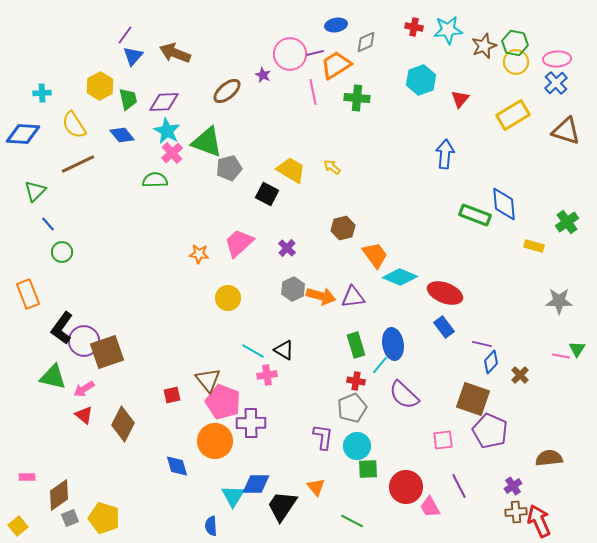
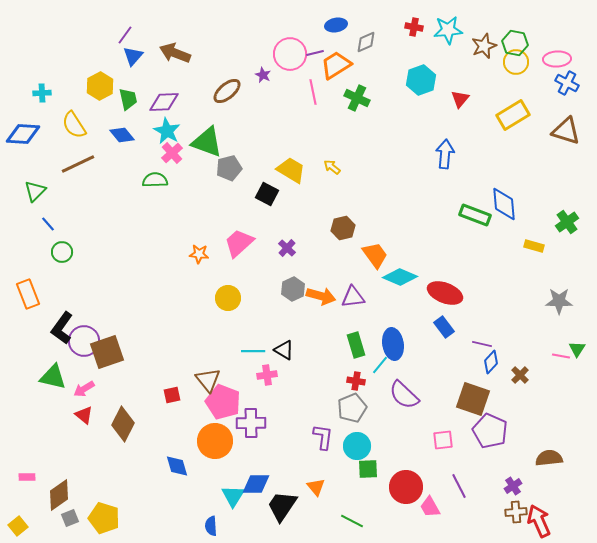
blue cross at (556, 83): moved 11 px right; rotated 20 degrees counterclockwise
green cross at (357, 98): rotated 20 degrees clockwise
cyan line at (253, 351): rotated 30 degrees counterclockwise
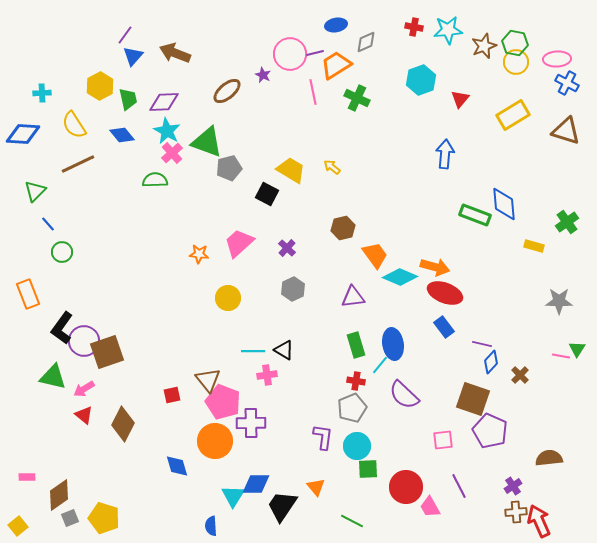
orange arrow at (321, 296): moved 114 px right, 29 px up
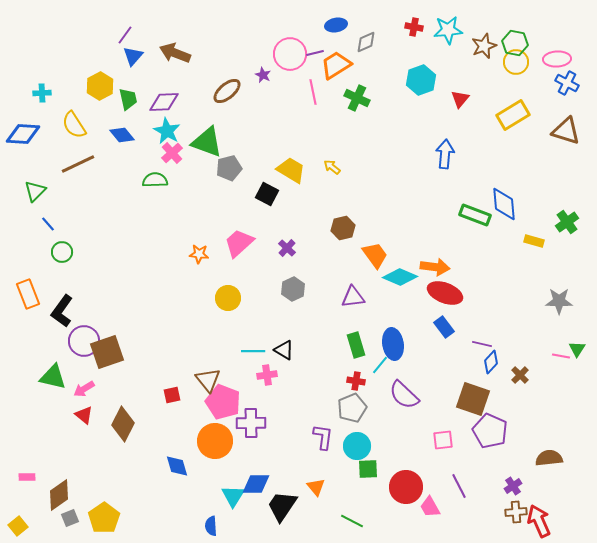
yellow rectangle at (534, 246): moved 5 px up
orange arrow at (435, 267): rotated 8 degrees counterclockwise
black L-shape at (62, 328): moved 17 px up
yellow pentagon at (104, 518): rotated 20 degrees clockwise
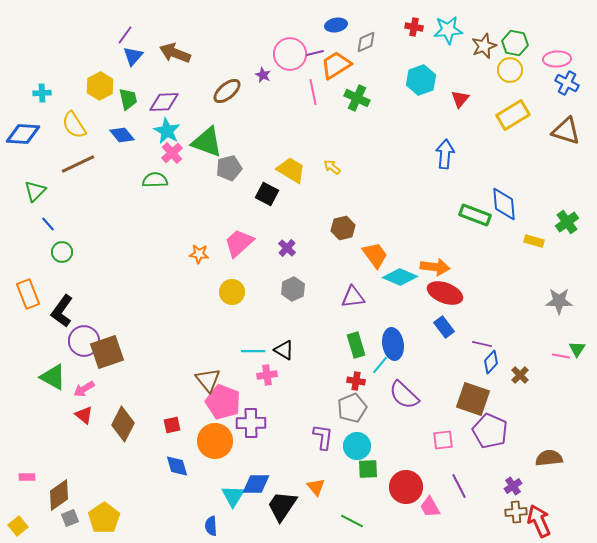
yellow circle at (516, 62): moved 6 px left, 8 px down
yellow circle at (228, 298): moved 4 px right, 6 px up
green triangle at (53, 377): rotated 16 degrees clockwise
red square at (172, 395): moved 30 px down
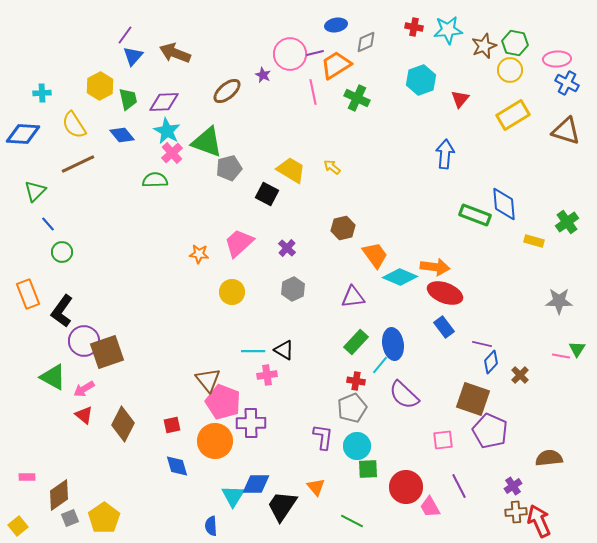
green rectangle at (356, 345): moved 3 px up; rotated 60 degrees clockwise
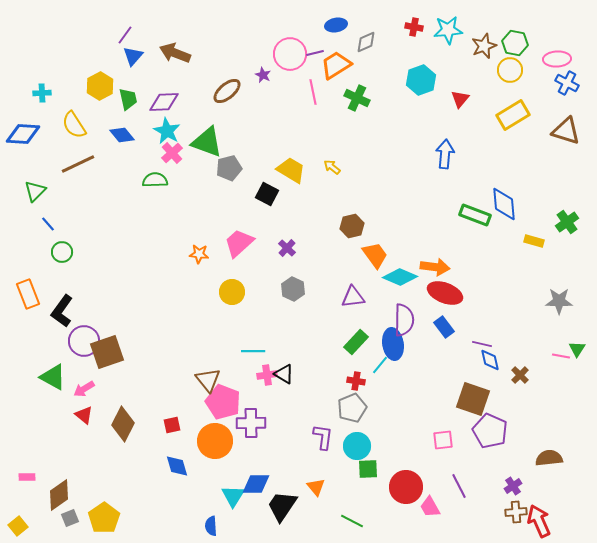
brown hexagon at (343, 228): moved 9 px right, 2 px up
gray hexagon at (293, 289): rotated 10 degrees counterclockwise
black triangle at (284, 350): moved 24 px down
blue diamond at (491, 362): moved 1 px left, 2 px up; rotated 55 degrees counterclockwise
purple semicircle at (404, 395): moved 75 px up; rotated 132 degrees counterclockwise
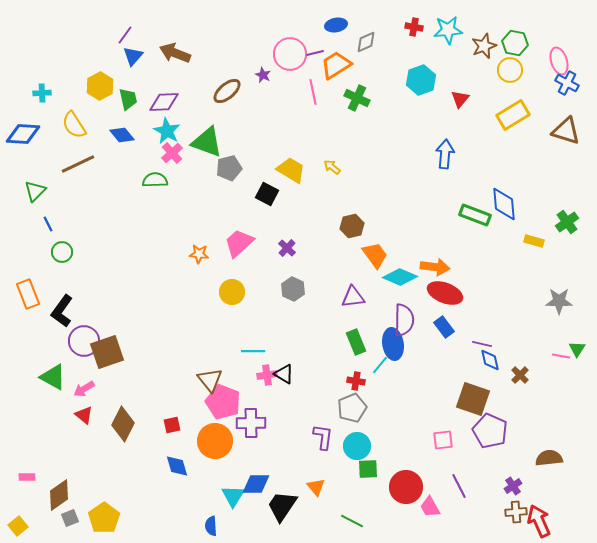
pink ellipse at (557, 59): moved 2 px right, 2 px down; rotated 76 degrees clockwise
blue line at (48, 224): rotated 14 degrees clockwise
green rectangle at (356, 342): rotated 65 degrees counterclockwise
brown triangle at (208, 380): moved 2 px right
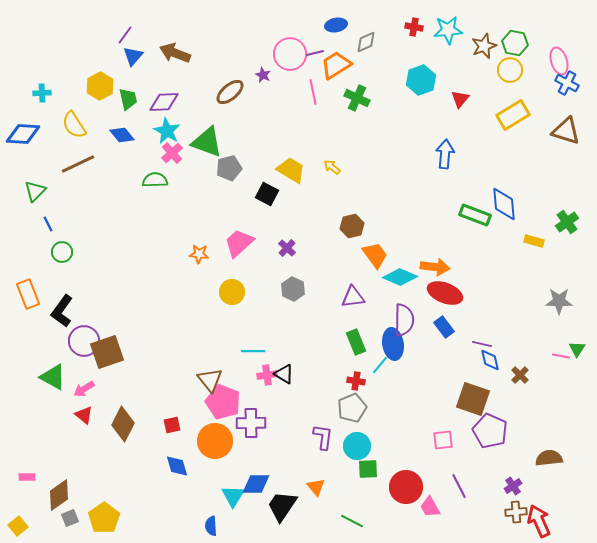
brown ellipse at (227, 91): moved 3 px right, 1 px down
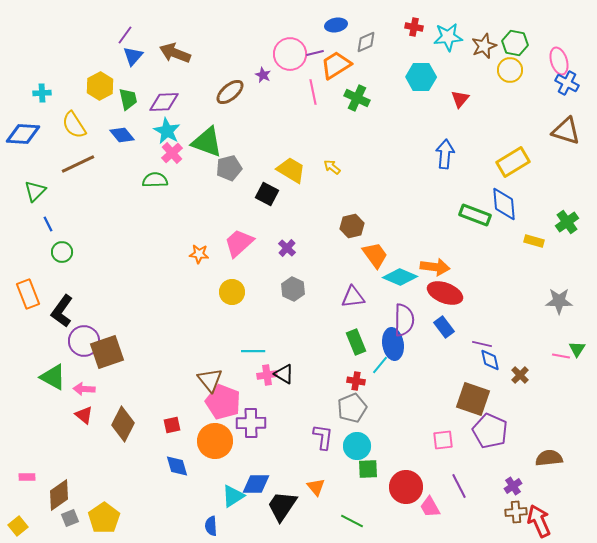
cyan star at (448, 30): moved 7 px down
cyan hexagon at (421, 80): moved 3 px up; rotated 20 degrees clockwise
yellow rectangle at (513, 115): moved 47 px down
pink arrow at (84, 389): rotated 35 degrees clockwise
cyan triangle at (233, 496): rotated 25 degrees clockwise
